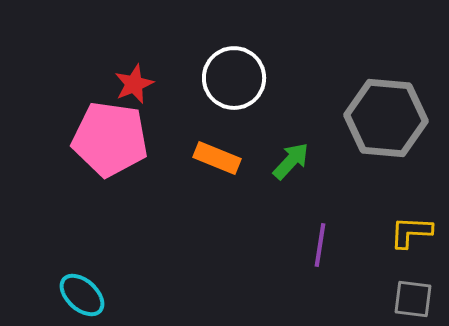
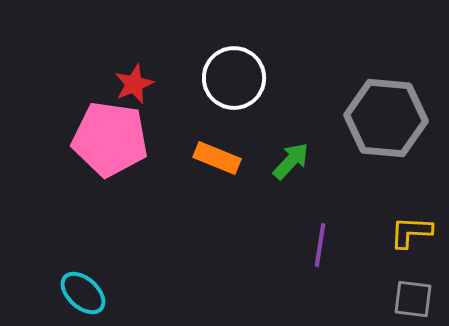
cyan ellipse: moved 1 px right, 2 px up
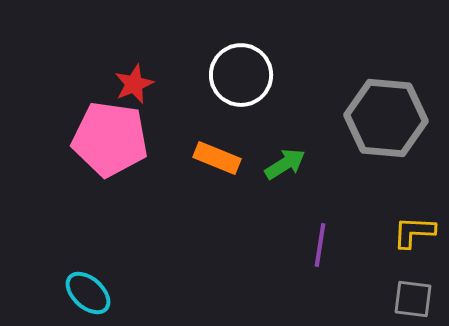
white circle: moved 7 px right, 3 px up
green arrow: moved 6 px left, 3 px down; rotated 15 degrees clockwise
yellow L-shape: moved 3 px right
cyan ellipse: moved 5 px right
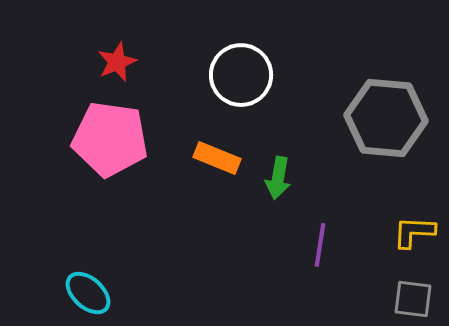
red star: moved 17 px left, 22 px up
green arrow: moved 7 px left, 14 px down; rotated 132 degrees clockwise
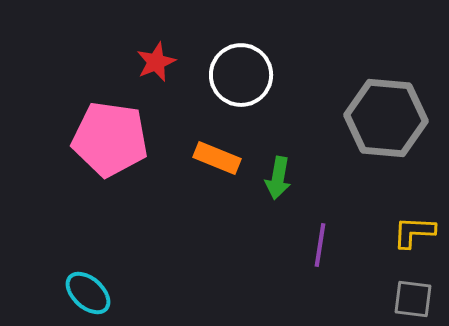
red star: moved 39 px right
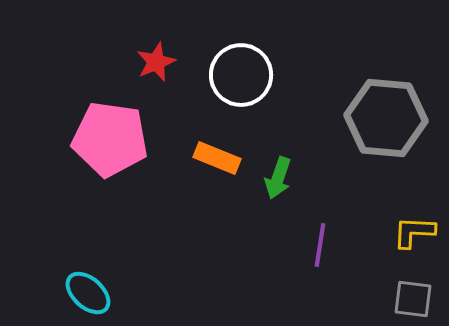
green arrow: rotated 9 degrees clockwise
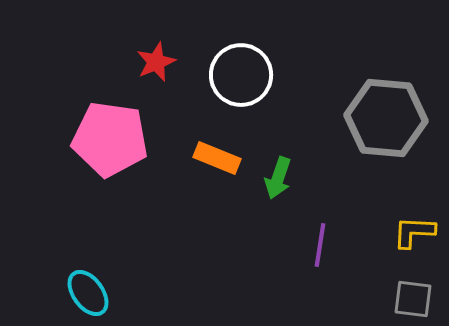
cyan ellipse: rotated 12 degrees clockwise
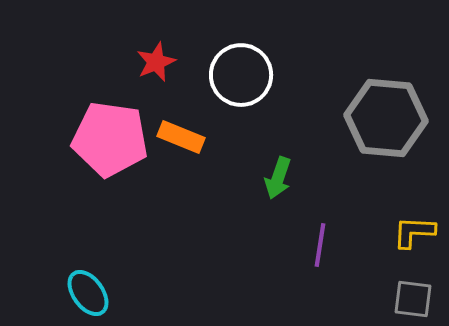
orange rectangle: moved 36 px left, 21 px up
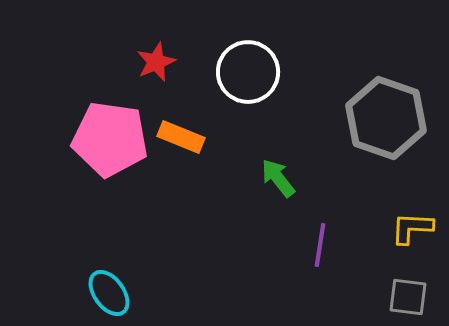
white circle: moved 7 px right, 3 px up
gray hexagon: rotated 14 degrees clockwise
green arrow: rotated 123 degrees clockwise
yellow L-shape: moved 2 px left, 4 px up
cyan ellipse: moved 21 px right
gray square: moved 5 px left, 2 px up
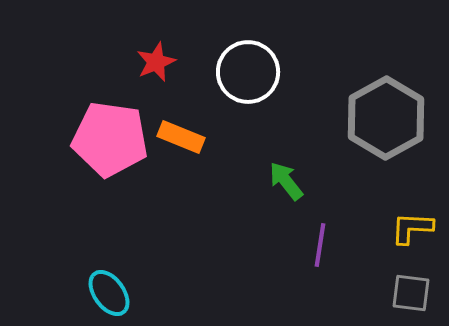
gray hexagon: rotated 12 degrees clockwise
green arrow: moved 8 px right, 3 px down
gray square: moved 3 px right, 4 px up
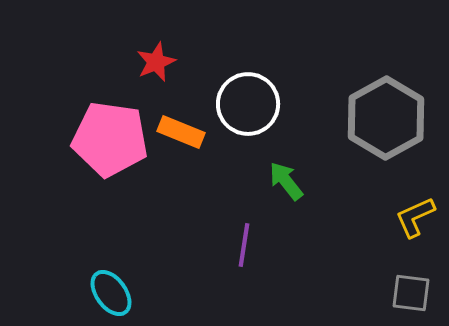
white circle: moved 32 px down
orange rectangle: moved 5 px up
yellow L-shape: moved 3 px right, 11 px up; rotated 27 degrees counterclockwise
purple line: moved 76 px left
cyan ellipse: moved 2 px right
